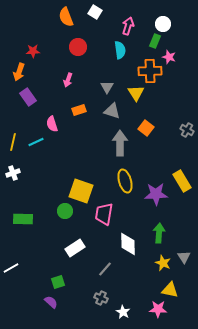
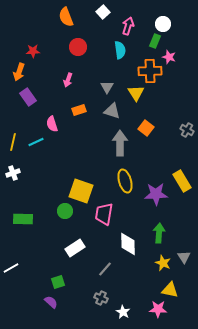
white square at (95, 12): moved 8 px right; rotated 16 degrees clockwise
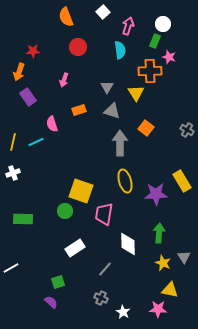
pink arrow at (68, 80): moved 4 px left
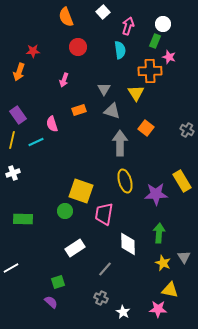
gray triangle at (107, 87): moved 3 px left, 2 px down
purple rectangle at (28, 97): moved 10 px left, 18 px down
yellow line at (13, 142): moved 1 px left, 2 px up
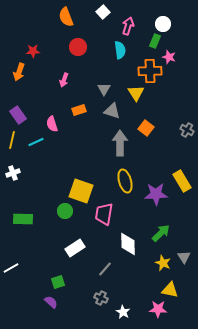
green arrow at (159, 233): moved 2 px right; rotated 42 degrees clockwise
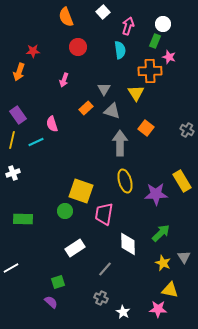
orange rectangle at (79, 110): moved 7 px right, 2 px up; rotated 24 degrees counterclockwise
